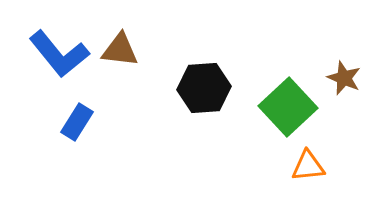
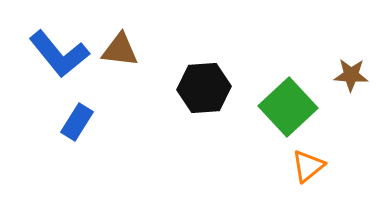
brown star: moved 7 px right, 3 px up; rotated 20 degrees counterclockwise
orange triangle: rotated 33 degrees counterclockwise
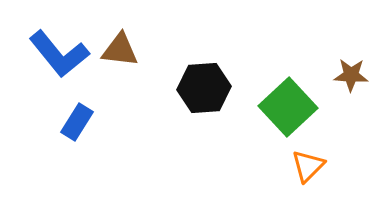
orange triangle: rotated 6 degrees counterclockwise
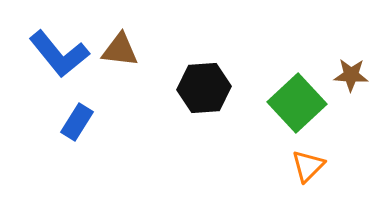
green square: moved 9 px right, 4 px up
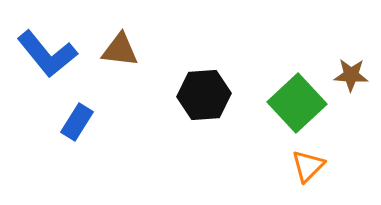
blue L-shape: moved 12 px left
black hexagon: moved 7 px down
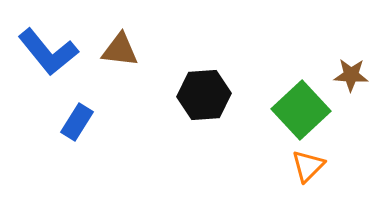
blue L-shape: moved 1 px right, 2 px up
green square: moved 4 px right, 7 px down
